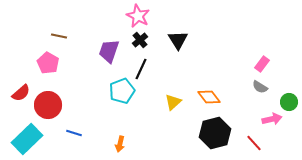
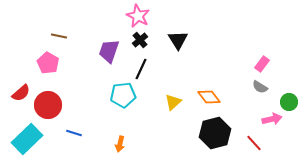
cyan pentagon: moved 1 px right, 4 px down; rotated 15 degrees clockwise
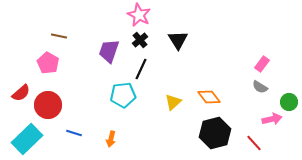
pink star: moved 1 px right, 1 px up
orange arrow: moved 9 px left, 5 px up
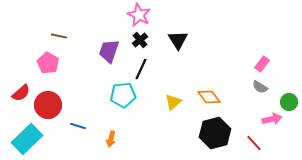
blue line: moved 4 px right, 7 px up
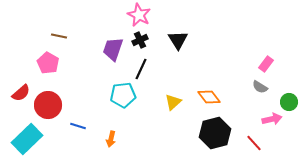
black cross: rotated 14 degrees clockwise
purple trapezoid: moved 4 px right, 2 px up
pink rectangle: moved 4 px right
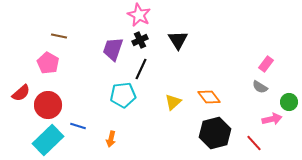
cyan rectangle: moved 21 px right, 1 px down
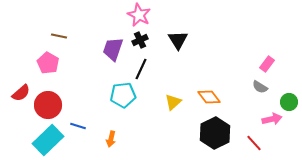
pink rectangle: moved 1 px right
black hexagon: rotated 12 degrees counterclockwise
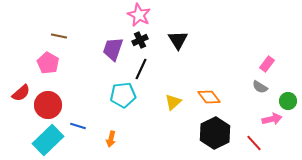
green circle: moved 1 px left, 1 px up
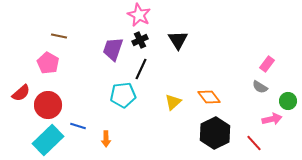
orange arrow: moved 5 px left; rotated 14 degrees counterclockwise
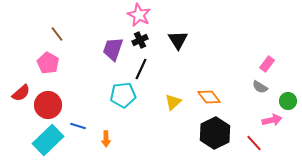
brown line: moved 2 px left, 2 px up; rotated 42 degrees clockwise
pink arrow: moved 1 px down
